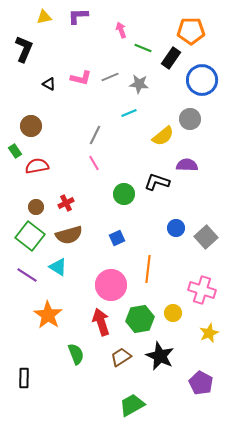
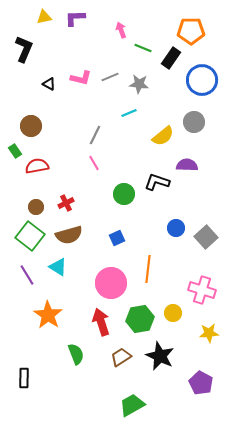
purple L-shape at (78, 16): moved 3 px left, 2 px down
gray circle at (190, 119): moved 4 px right, 3 px down
purple line at (27, 275): rotated 25 degrees clockwise
pink circle at (111, 285): moved 2 px up
yellow star at (209, 333): rotated 18 degrees clockwise
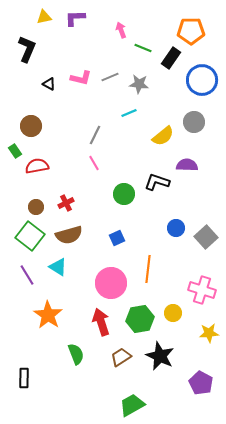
black L-shape at (24, 49): moved 3 px right
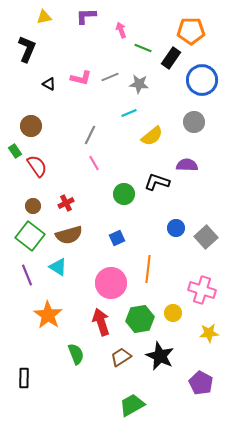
purple L-shape at (75, 18): moved 11 px right, 2 px up
gray line at (95, 135): moved 5 px left
yellow semicircle at (163, 136): moved 11 px left
red semicircle at (37, 166): rotated 65 degrees clockwise
brown circle at (36, 207): moved 3 px left, 1 px up
purple line at (27, 275): rotated 10 degrees clockwise
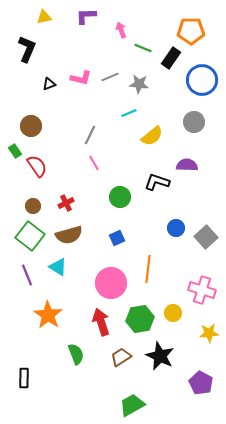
black triangle at (49, 84): rotated 48 degrees counterclockwise
green circle at (124, 194): moved 4 px left, 3 px down
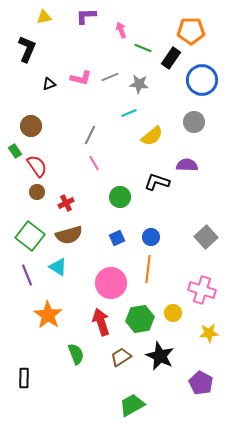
brown circle at (33, 206): moved 4 px right, 14 px up
blue circle at (176, 228): moved 25 px left, 9 px down
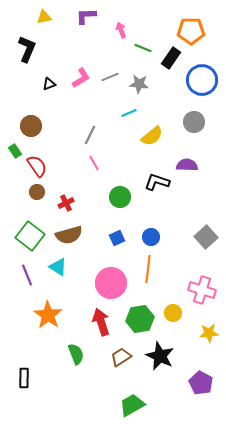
pink L-shape at (81, 78): rotated 45 degrees counterclockwise
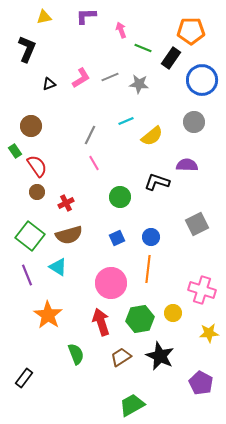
cyan line at (129, 113): moved 3 px left, 8 px down
gray square at (206, 237): moved 9 px left, 13 px up; rotated 15 degrees clockwise
black rectangle at (24, 378): rotated 36 degrees clockwise
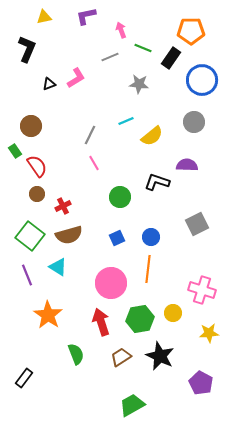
purple L-shape at (86, 16): rotated 10 degrees counterclockwise
gray line at (110, 77): moved 20 px up
pink L-shape at (81, 78): moved 5 px left
brown circle at (37, 192): moved 2 px down
red cross at (66, 203): moved 3 px left, 3 px down
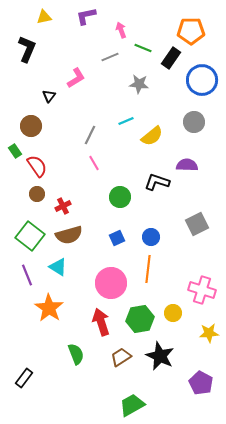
black triangle at (49, 84): moved 12 px down; rotated 32 degrees counterclockwise
orange star at (48, 315): moved 1 px right, 7 px up
